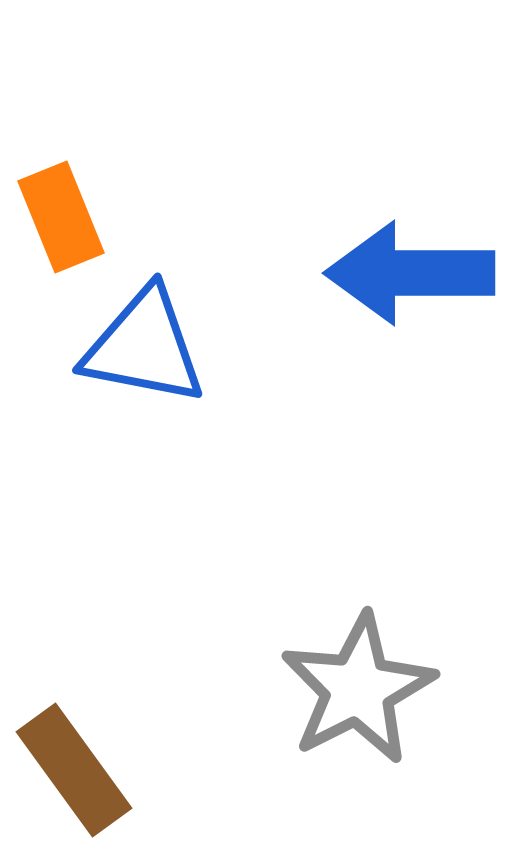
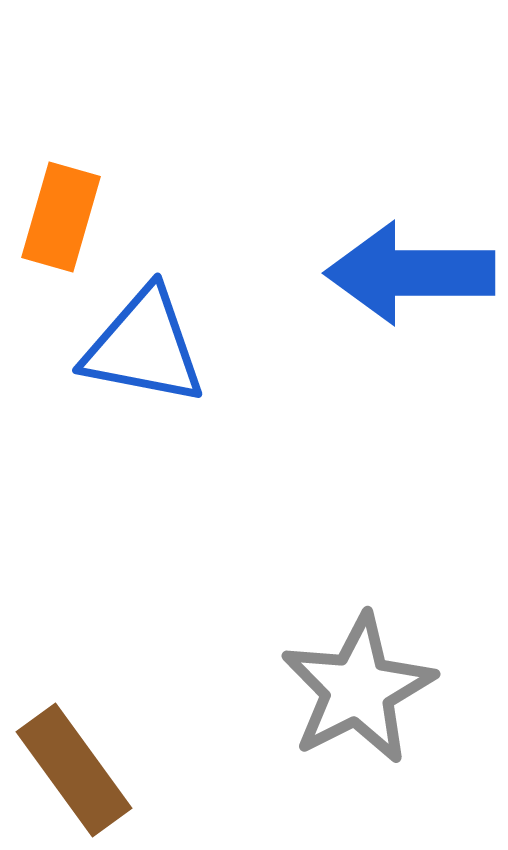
orange rectangle: rotated 38 degrees clockwise
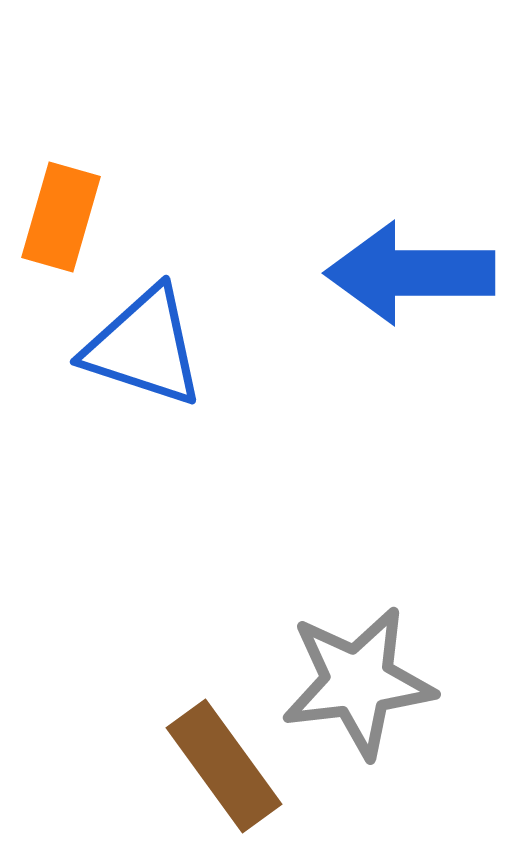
blue triangle: rotated 7 degrees clockwise
gray star: moved 7 px up; rotated 20 degrees clockwise
brown rectangle: moved 150 px right, 4 px up
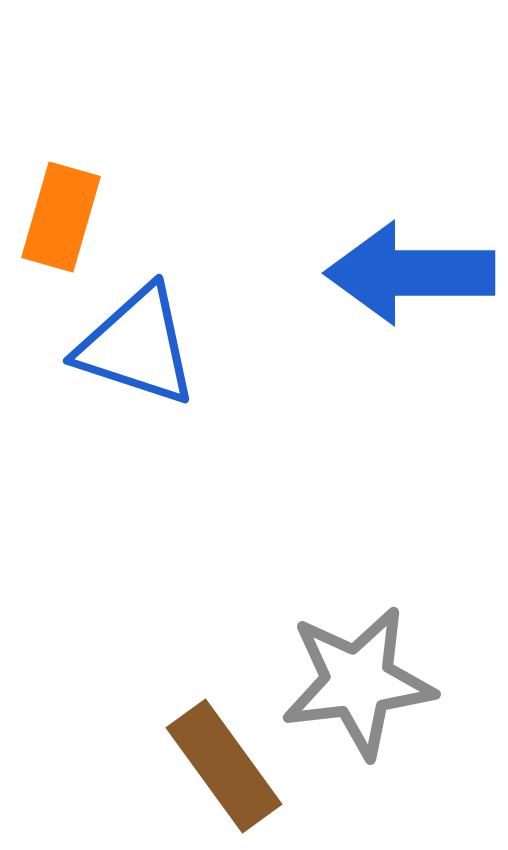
blue triangle: moved 7 px left, 1 px up
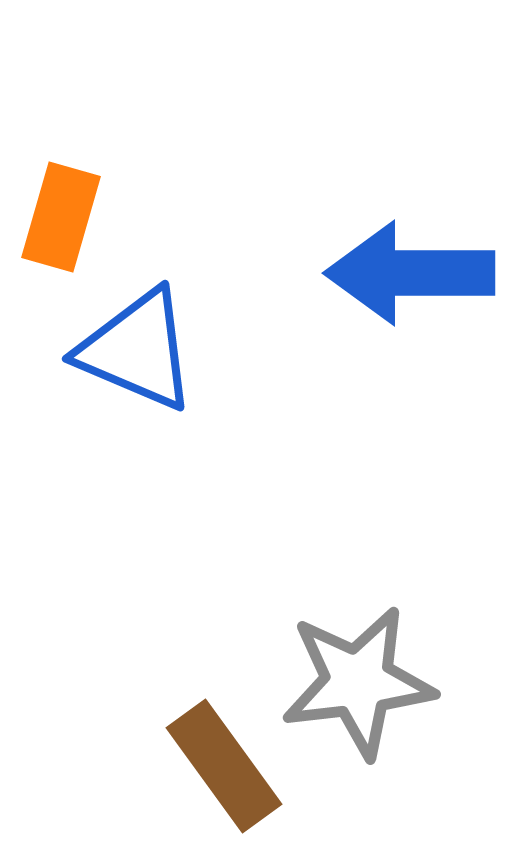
blue triangle: moved 4 px down; rotated 5 degrees clockwise
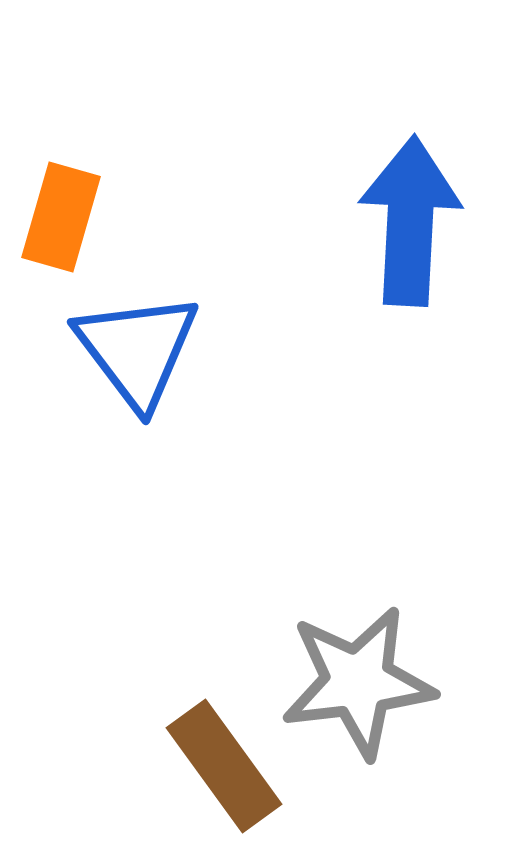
blue arrow: moved 52 px up; rotated 93 degrees clockwise
blue triangle: rotated 30 degrees clockwise
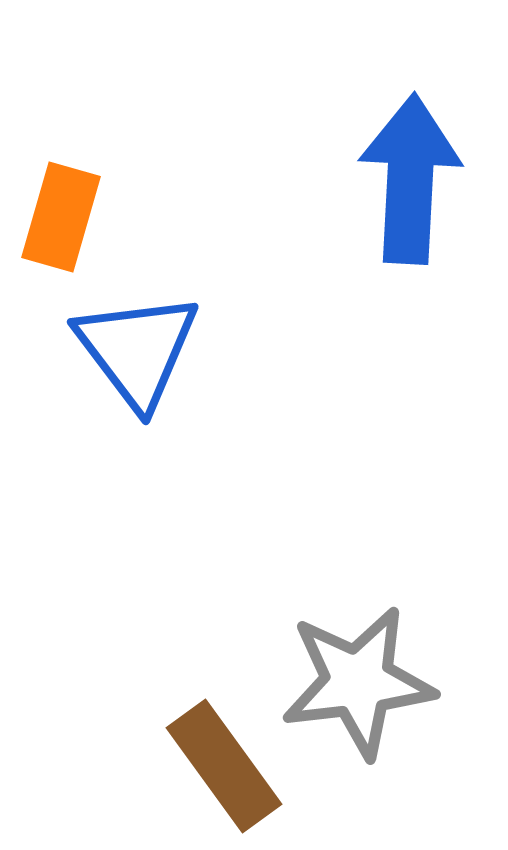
blue arrow: moved 42 px up
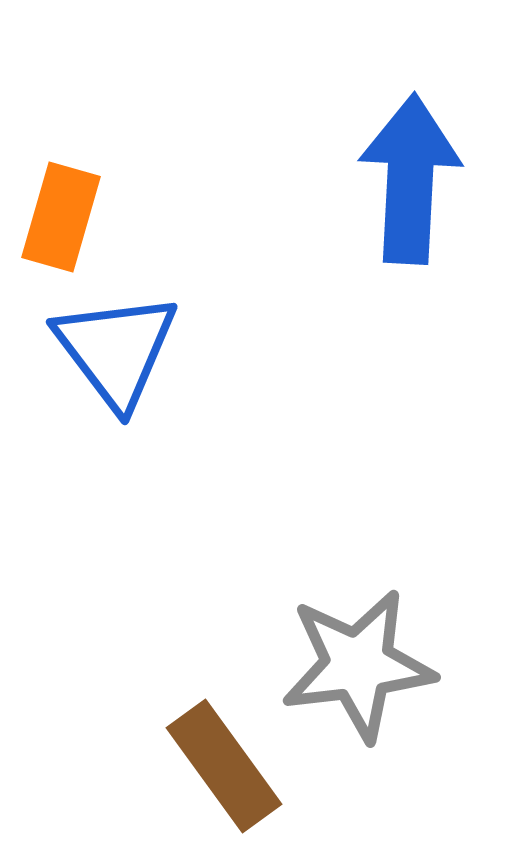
blue triangle: moved 21 px left
gray star: moved 17 px up
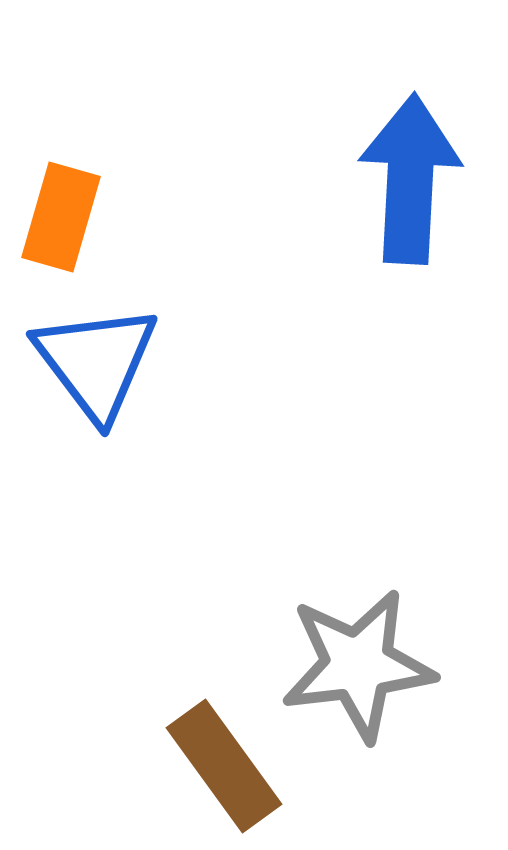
blue triangle: moved 20 px left, 12 px down
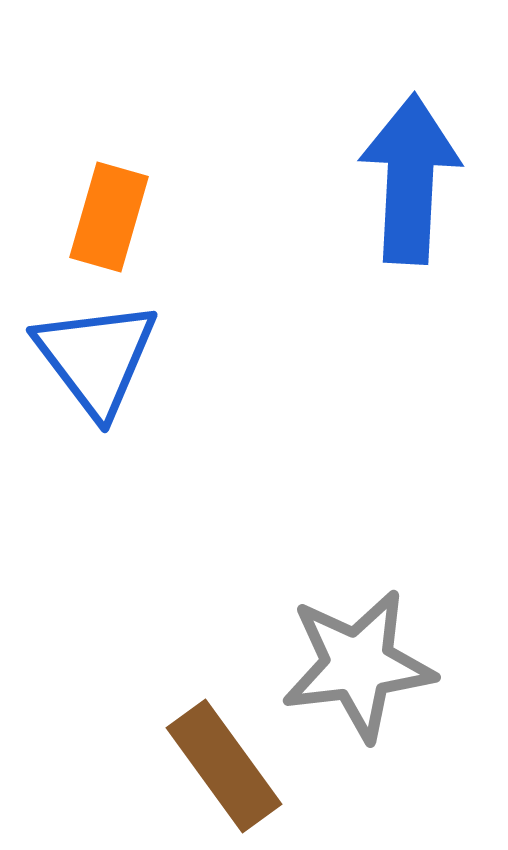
orange rectangle: moved 48 px right
blue triangle: moved 4 px up
